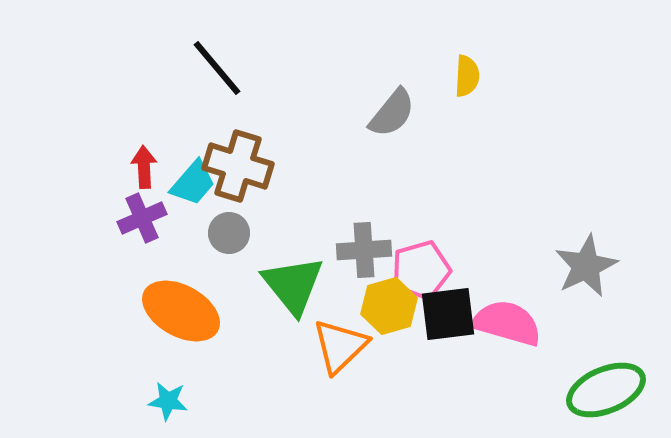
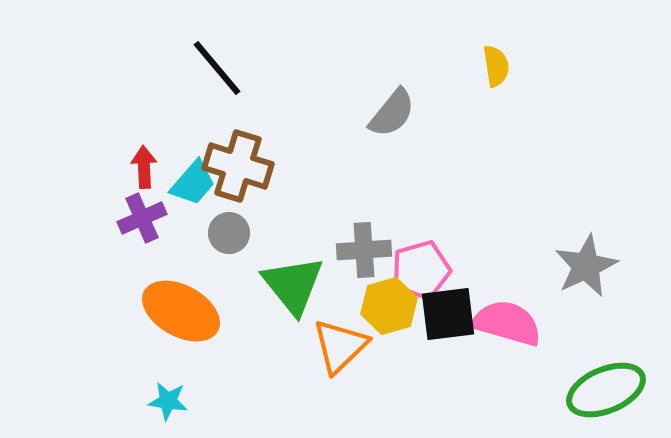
yellow semicircle: moved 29 px right, 10 px up; rotated 12 degrees counterclockwise
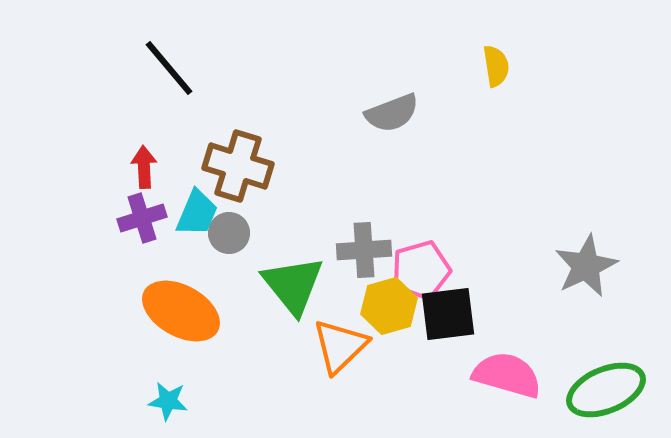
black line: moved 48 px left
gray semicircle: rotated 30 degrees clockwise
cyan trapezoid: moved 4 px right, 30 px down; rotated 18 degrees counterclockwise
purple cross: rotated 6 degrees clockwise
pink semicircle: moved 52 px down
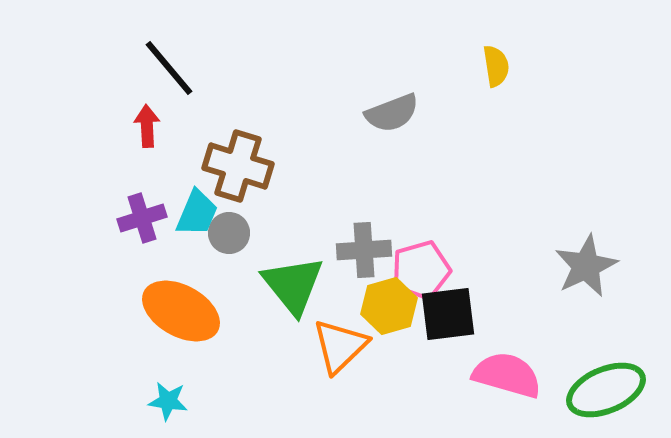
red arrow: moved 3 px right, 41 px up
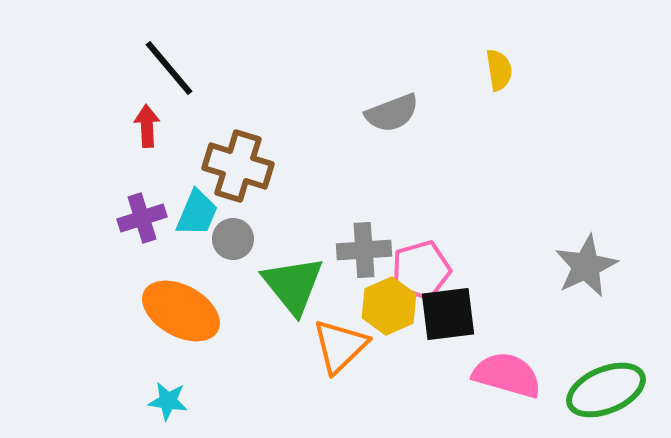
yellow semicircle: moved 3 px right, 4 px down
gray circle: moved 4 px right, 6 px down
yellow hexagon: rotated 8 degrees counterclockwise
